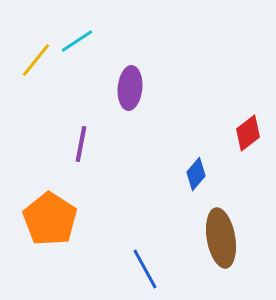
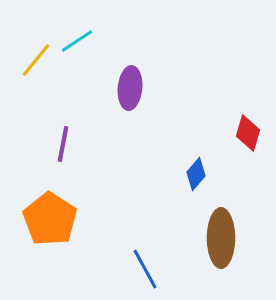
red diamond: rotated 36 degrees counterclockwise
purple line: moved 18 px left
brown ellipse: rotated 10 degrees clockwise
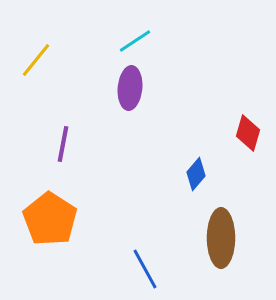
cyan line: moved 58 px right
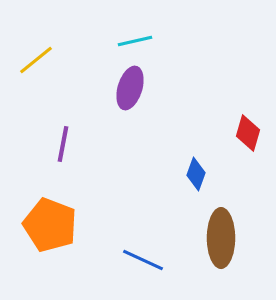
cyan line: rotated 20 degrees clockwise
yellow line: rotated 12 degrees clockwise
purple ellipse: rotated 12 degrees clockwise
blue diamond: rotated 20 degrees counterclockwise
orange pentagon: moved 6 px down; rotated 12 degrees counterclockwise
blue line: moved 2 px left, 9 px up; rotated 36 degrees counterclockwise
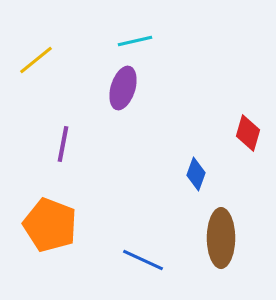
purple ellipse: moved 7 px left
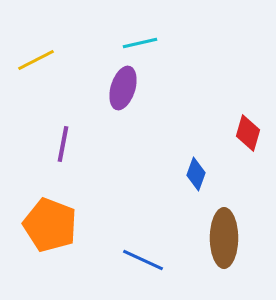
cyan line: moved 5 px right, 2 px down
yellow line: rotated 12 degrees clockwise
brown ellipse: moved 3 px right
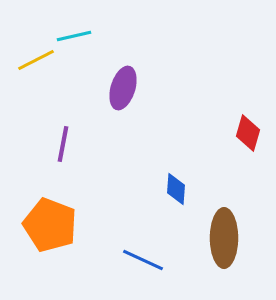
cyan line: moved 66 px left, 7 px up
blue diamond: moved 20 px left, 15 px down; rotated 16 degrees counterclockwise
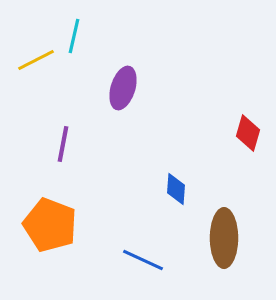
cyan line: rotated 64 degrees counterclockwise
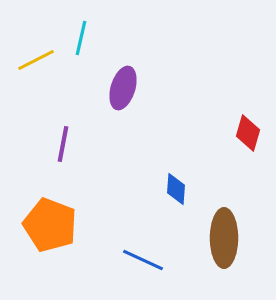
cyan line: moved 7 px right, 2 px down
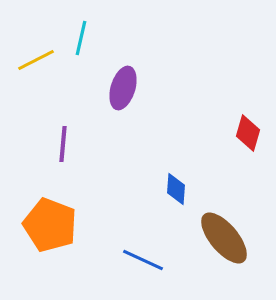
purple line: rotated 6 degrees counterclockwise
brown ellipse: rotated 40 degrees counterclockwise
